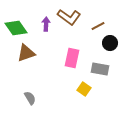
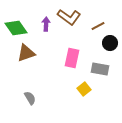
yellow square: rotated 16 degrees clockwise
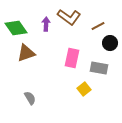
gray rectangle: moved 1 px left, 1 px up
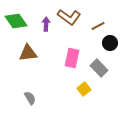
green diamond: moved 7 px up
brown triangle: moved 2 px right; rotated 12 degrees clockwise
gray rectangle: rotated 36 degrees clockwise
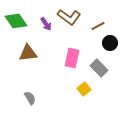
purple arrow: rotated 144 degrees clockwise
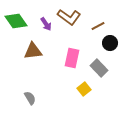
brown triangle: moved 5 px right, 2 px up
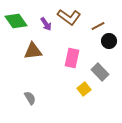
black circle: moved 1 px left, 2 px up
gray rectangle: moved 1 px right, 4 px down
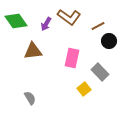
purple arrow: rotated 64 degrees clockwise
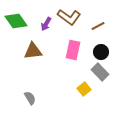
black circle: moved 8 px left, 11 px down
pink rectangle: moved 1 px right, 8 px up
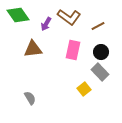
green diamond: moved 2 px right, 6 px up
brown triangle: moved 2 px up
